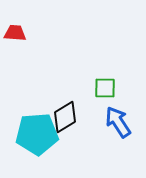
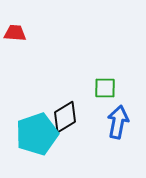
blue arrow: rotated 44 degrees clockwise
cyan pentagon: rotated 15 degrees counterclockwise
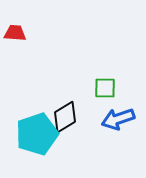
blue arrow: moved 3 px up; rotated 120 degrees counterclockwise
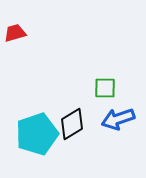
red trapezoid: rotated 20 degrees counterclockwise
black diamond: moved 7 px right, 7 px down
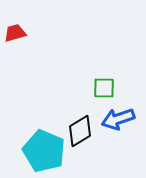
green square: moved 1 px left
black diamond: moved 8 px right, 7 px down
cyan pentagon: moved 7 px right, 17 px down; rotated 30 degrees counterclockwise
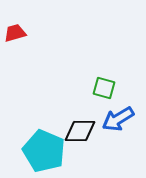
green square: rotated 15 degrees clockwise
blue arrow: rotated 12 degrees counterclockwise
black diamond: rotated 32 degrees clockwise
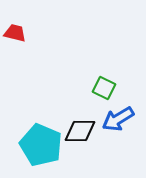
red trapezoid: rotated 30 degrees clockwise
green square: rotated 10 degrees clockwise
cyan pentagon: moved 3 px left, 6 px up
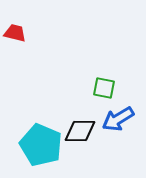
green square: rotated 15 degrees counterclockwise
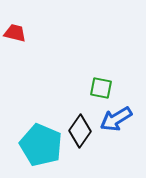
green square: moved 3 px left
blue arrow: moved 2 px left
black diamond: rotated 56 degrees counterclockwise
